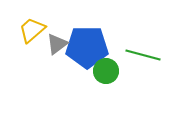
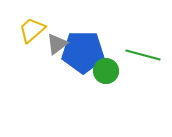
blue pentagon: moved 4 px left, 5 px down
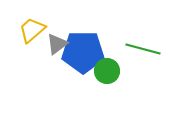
green line: moved 6 px up
green circle: moved 1 px right
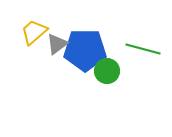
yellow trapezoid: moved 2 px right, 2 px down
blue pentagon: moved 2 px right, 2 px up
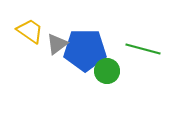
yellow trapezoid: moved 4 px left, 1 px up; rotated 76 degrees clockwise
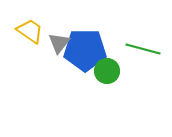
gray triangle: moved 2 px right, 1 px up; rotated 15 degrees counterclockwise
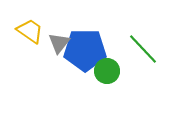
green line: rotated 32 degrees clockwise
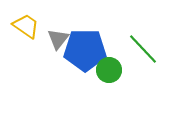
yellow trapezoid: moved 4 px left, 5 px up
gray triangle: moved 1 px left, 4 px up
green circle: moved 2 px right, 1 px up
